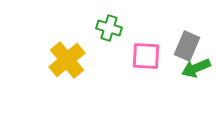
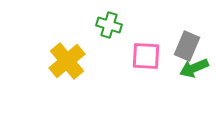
green cross: moved 3 px up
yellow cross: moved 1 px down
green arrow: moved 2 px left
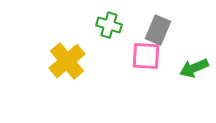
gray rectangle: moved 29 px left, 16 px up
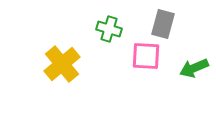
green cross: moved 4 px down
gray rectangle: moved 5 px right, 6 px up; rotated 8 degrees counterclockwise
yellow cross: moved 5 px left, 3 px down
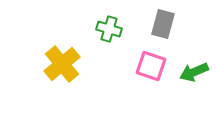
pink square: moved 5 px right, 10 px down; rotated 16 degrees clockwise
green arrow: moved 4 px down
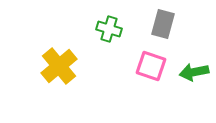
yellow cross: moved 3 px left, 2 px down
green arrow: rotated 12 degrees clockwise
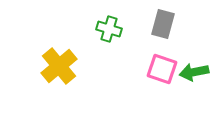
pink square: moved 11 px right, 3 px down
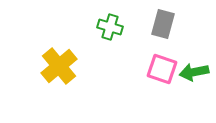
green cross: moved 1 px right, 2 px up
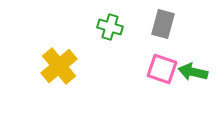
green arrow: moved 1 px left; rotated 24 degrees clockwise
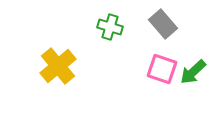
gray rectangle: rotated 56 degrees counterclockwise
yellow cross: moved 1 px left
green arrow: rotated 56 degrees counterclockwise
